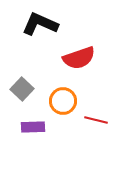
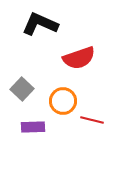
red line: moved 4 px left
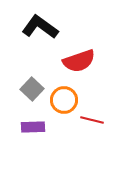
black L-shape: moved 3 px down; rotated 12 degrees clockwise
red semicircle: moved 3 px down
gray square: moved 10 px right
orange circle: moved 1 px right, 1 px up
